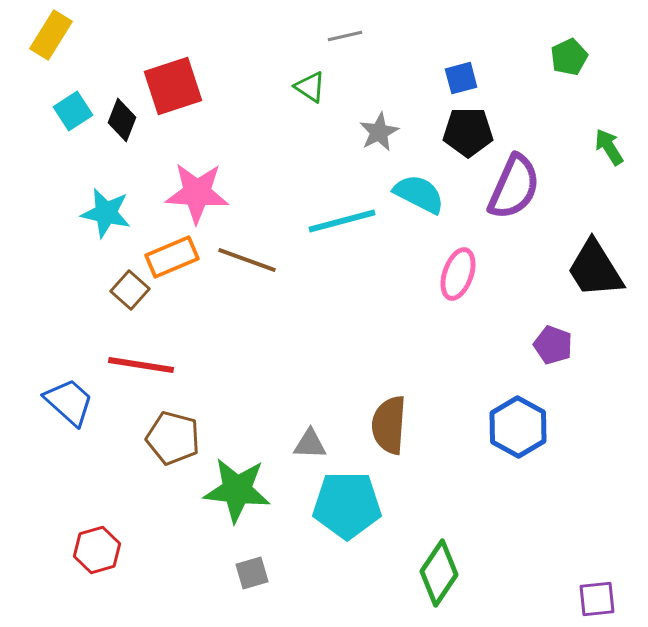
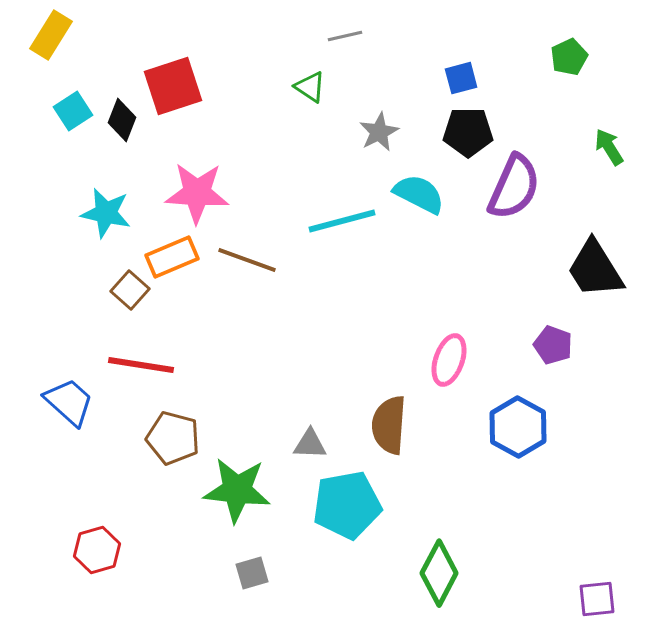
pink ellipse: moved 9 px left, 86 px down
cyan pentagon: rotated 10 degrees counterclockwise
green diamond: rotated 6 degrees counterclockwise
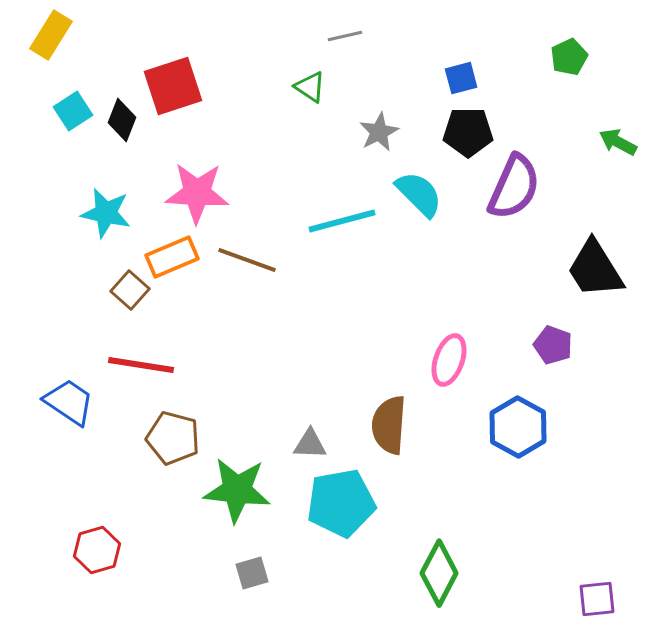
green arrow: moved 9 px right, 5 px up; rotated 30 degrees counterclockwise
cyan semicircle: rotated 18 degrees clockwise
blue trapezoid: rotated 8 degrees counterclockwise
cyan pentagon: moved 6 px left, 2 px up
